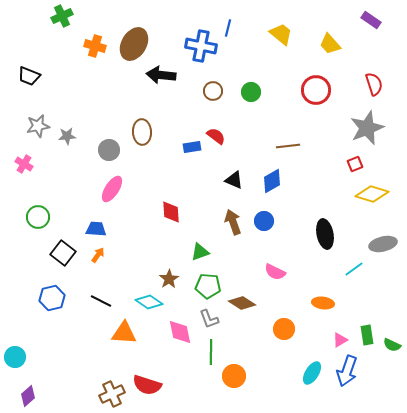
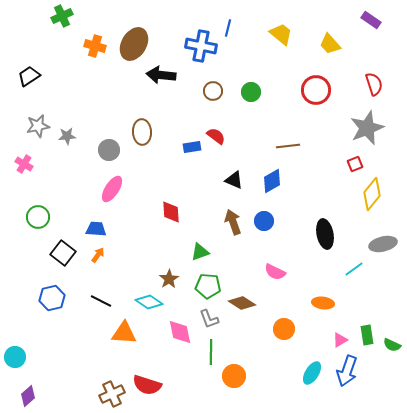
black trapezoid at (29, 76): rotated 125 degrees clockwise
yellow diamond at (372, 194): rotated 68 degrees counterclockwise
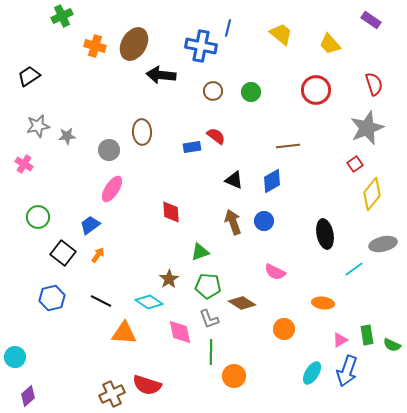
red square at (355, 164): rotated 14 degrees counterclockwise
blue trapezoid at (96, 229): moved 6 px left, 4 px up; rotated 40 degrees counterclockwise
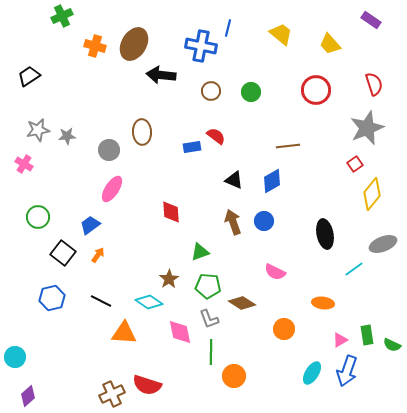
brown circle at (213, 91): moved 2 px left
gray star at (38, 126): moved 4 px down
gray ellipse at (383, 244): rotated 8 degrees counterclockwise
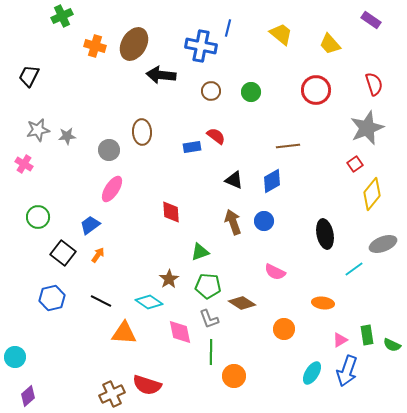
black trapezoid at (29, 76): rotated 30 degrees counterclockwise
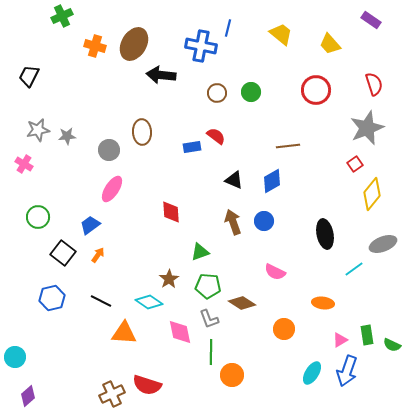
brown circle at (211, 91): moved 6 px right, 2 px down
orange circle at (234, 376): moved 2 px left, 1 px up
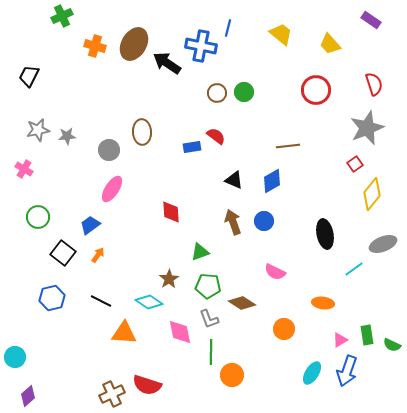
black arrow at (161, 75): moved 6 px right, 12 px up; rotated 28 degrees clockwise
green circle at (251, 92): moved 7 px left
pink cross at (24, 164): moved 5 px down
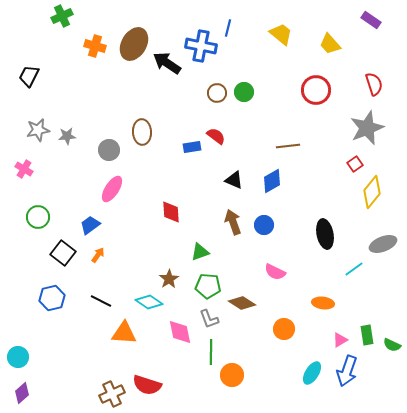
yellow diamond at (372, 194): moved 2 px up
blue circle at (264, 221): moved 4 px down
cyan circle at (15, 357): moved 3 px right
purple diamond at (28, 396): moved 6 px left, 3 px up
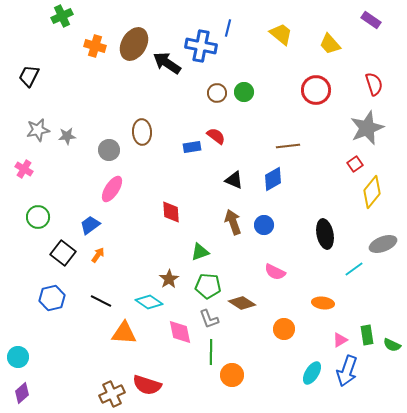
blue diamond at (272, 181): moved 1 px right, 2 px up
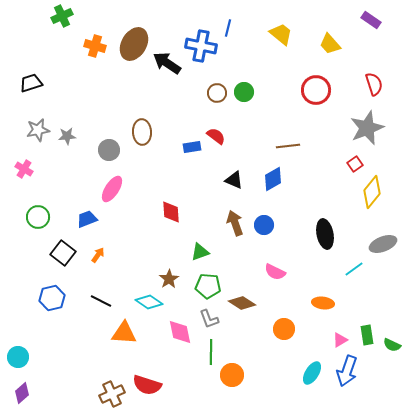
black trapezoid at (29, 76): moved 2 px right, 7 px down; rotated 45 degrees clockwise
brown arrow at (233, 222): moved 2 px right, 1 px down
blue trapezoid at (90, 225): moved 3 px left, 6 px up; rotated 15 degrees clockwise
